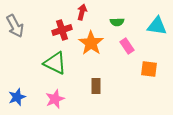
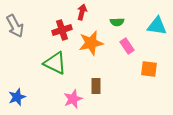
orange star: rotated 25 degrees clockwise
pink star: moved 18 px right
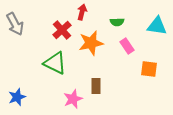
gray arrow: moved 2 px up
red cross: rotated 24 degrees counterclockwise
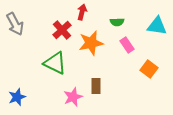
pink rectangle: moved 1 px up
orange square: rotated 30 degrees clockwise
pink star: moved 2 px up
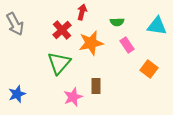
green triangle: moved 4 px right; rotated 45 degrees clockwise
blue star: moved 3 px up
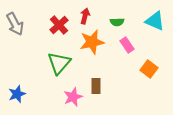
red arrow: moved 3 px right, 4 px down
cyan triangle: moved 2 px left, 5 px up; rotated 15 degrees clockwise
red cross: moved 3 px left, 5 px up
orange star: moved 1 px right, 1 px up
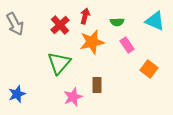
red cross: moved 1 px right
brown rectangle: moved 1 px right, 1 px up
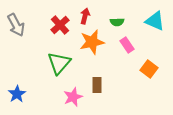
gray arrow: moved 1 px right, 1 px down
blue star: rotated 12 degrees counterclockwise
